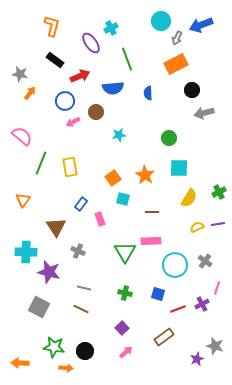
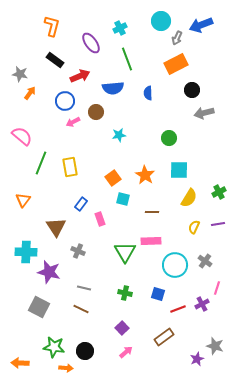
cyan cross at (111, 28): moved 9 px right
cyan square at (179, 168): moved 2 px down
yellow semicircle at (197, 227): moved 3 px left; rotated 40 degrees counterclockwise
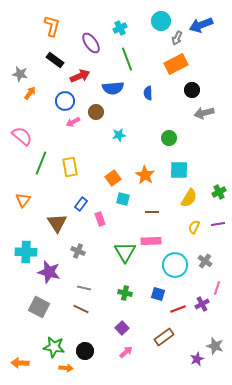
brown triangle at (56, 227): moved 1 px right, 4 px up
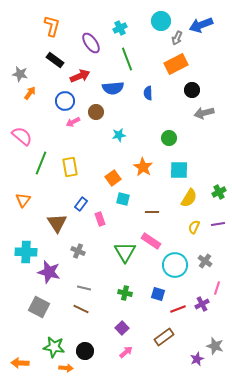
orange star at (145, 175): moved 2 px left, 8 px up
pink rectangle at (151, 241): rotated 36 degrees clockwise
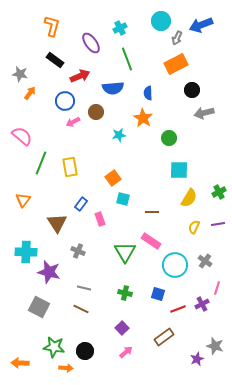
orange star at (143, 167): moved 49 px up
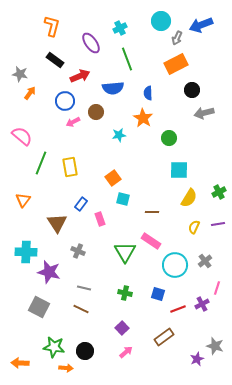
gray cross at (205, 261): rotated 16 degrees clockwise
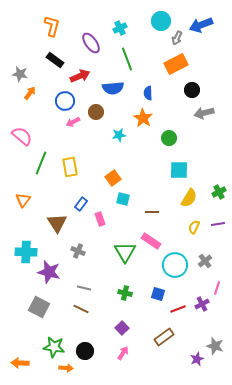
pink arrow at (126, 352): moved 3 px left, 1 px down; rotated 16 degrees counterclockwise
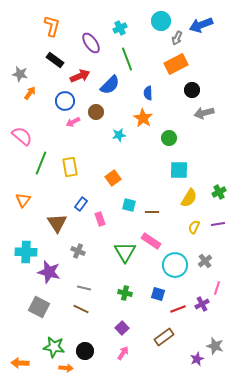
blue semicircle at (113, 88): moved 3 px left, 3 px up; rotated 40 degrees counterclockwise
cyan square at (123, 199): moved 6 px right, 6 px down
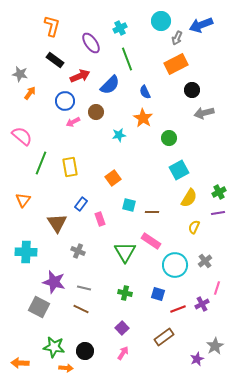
blue semicircle at (148, 93): moved 3 px left, 1 px up; rotated 24 degrees counterclockwise
cyan square at (179, 170): rotated 30 degrees counterclockwise
purple line at (218, 224): moved 11 px up
purple star at (49, 272): moved 5 px right, 10 px down
gray star at (215, 346): rotated 24 degrees clockwise
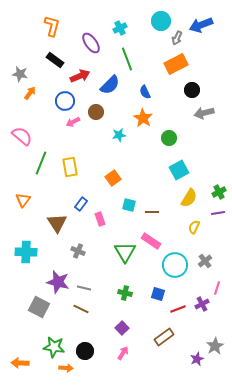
purple star at (54, 282): moved 4 px right
